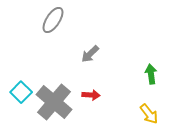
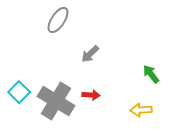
gray ellipse: moved 5 px right
green arrow: rotated 30 degrees counterclockwise
cyan square: moved 2 px left
gray cross: moved 2 px right, 1 px up; rotated 9 degrees counterclockwise
yellow arrow: moved 8 px left, 4 px up; rotated 125 degrees clockwise
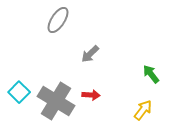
yellow arrow: moved 2 px right; rotated 130 degrees clockwise
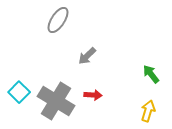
gray arrow: moved 3 px left, 2 px down
red arrow: moved 2 px right
yellow arrow: moved 5 px right, 1 px down; rotated 20 degrees counterclockwise
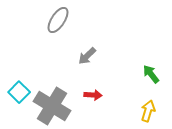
gray cross: moved 4 px left, 5 px down
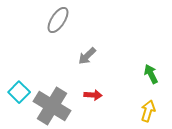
green arrow: rotated 12 degrees clockwise
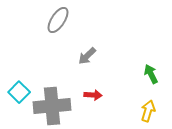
gray cross: rotated 36 degrees counterclockwise
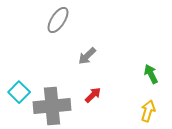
red arrow: rotated 48 degrees counterclockwise
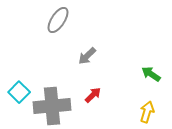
green arrow: rotated 30 degrees counterclockwise
yellow arrow: moved 1 px left, 1 px down
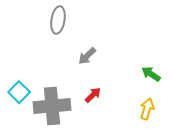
gray ellipse: rotated 24 degrees counterclockwise
yellow arrow: moved 3 px up
